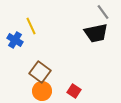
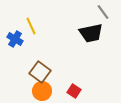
black trapezoid: moved 5 px left
blue cross: moved 1 px up
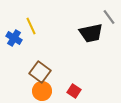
gray line: moved 6 px right, 5 px down
blue cross: moved 1 px left, 1 px up
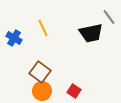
yellow line: moved 12 px right, 2 px down
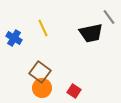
orange circle: moved 3 px up
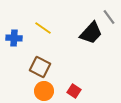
yellow line: rotated 30 degrees counterclockwise
black trapezoid: rotated 35 degrees counterclockwise
blue cross: rotated 28 degrees counterclockwise
brown square: moved 5 px up; rotated 10 degrees counterclockwise
orange circle: moved 2 px right, 3 px down
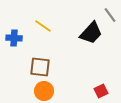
gray line: moved 1 px right, 2 px up
yellow line: moved 2 px up
brown square: rotated 20 degrees counterclockwise
red square: moved 27 px right; rotated 32 degrees clockwise
